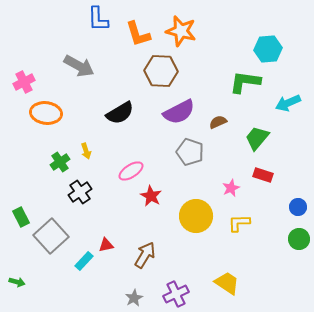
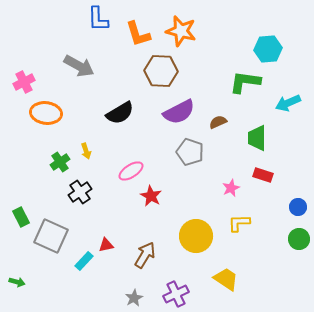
green trapezoid: rotated 40 degrees counterclockwise
yellow circle: moved 20 px down
gray square: rotated 24 degrees counterclockwise
yellow trapezoid: moved 1 px left, 4 px up
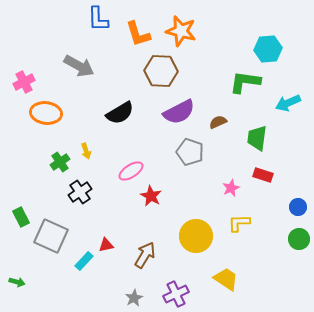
green trapezoid: rotated 8 degrees clockwise
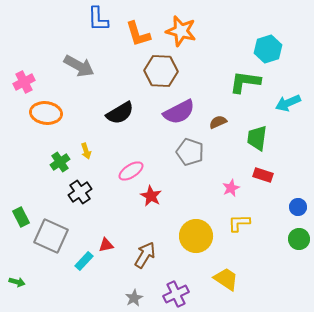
cyan hexagon: rotated 12 degrees counterclockwise
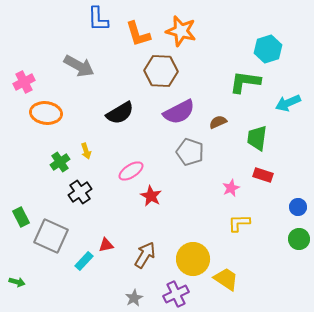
yellow circle: moved 3 px left, 23 px down
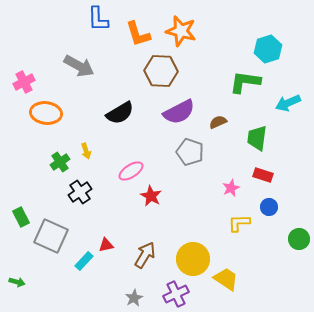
blue circle: moved 29 px left
